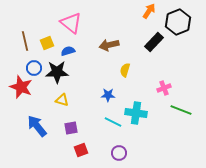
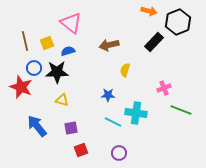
orange arrow: rotated 70 degrees clockwise
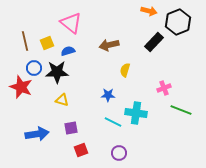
blue arrow: moved 8 px down; rotated 120 degrees clockwise
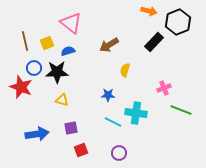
brown arrow: rotated 18 degrees counterclockwise
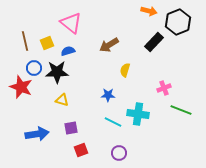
cyan cross: moved 2 px right, 1 px down
